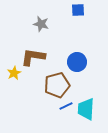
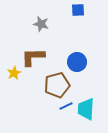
brown L-shape: rotated 10 degrees counterclockwise
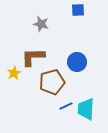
brown pentagon: moved 5 px left, 3 px up
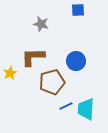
blue circle: moved 1 px left, 1 px up
yellow star: moved 4 px left
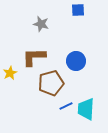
brown L-shape: moved 1 px right
brown pentagon: moved 1 px left, 1 px down
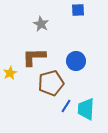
gray star: rotated 14 degrees clockwise
blue line: rotated 32 degrees counterclockwise
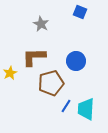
blue square: moved 2 px right, 2 px down; rotated 24 degrees clockwise
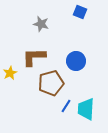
gray star: rotated 14 degrees counterclockwise
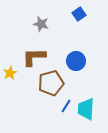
blue square: moved 1 px left, 2 px down; rotated 32 degrees clockwise
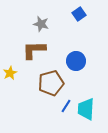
brown L-shape: moved 7 px up
